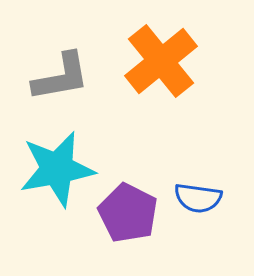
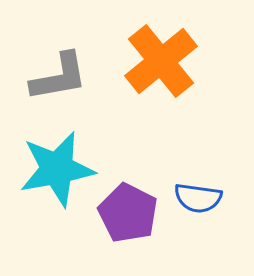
gray L-shape: moved 2 px left
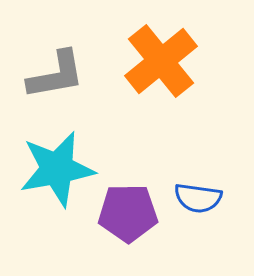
gray L-shape: moved 3 px left, 2 px up
purple pentagon: rotated 28 degrees counterclockwise
